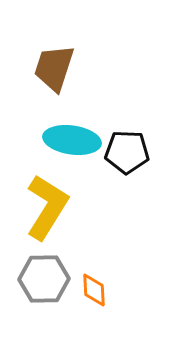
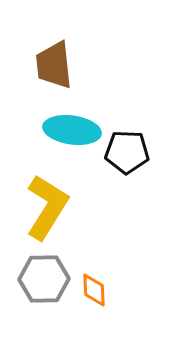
brown trapezoid: moved 3 px up; rotated 24 degrees counterclockwise
cyan ellipse: moved 10 px up
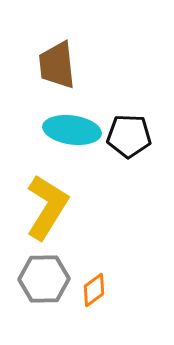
brown trapezoid: moved 3 px right
black pentagon: moved 2 px right, 16 px up
orange diamond: rotated 56 degrees clockwise
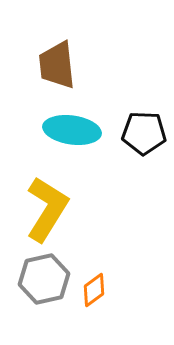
black pentagon: moved 15 px right, 3 px up
yellow L-shape: moved 2 px down
gray hexagon: rotated 12 degrees counterclockwise
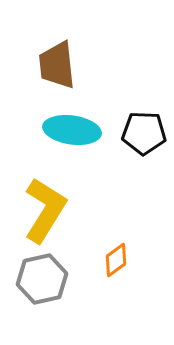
yellow L-shape: moved 2 px left, 1 px down
gray hexagon: moved 2 px left
orange diamond: moved 22 px right, 30 px up
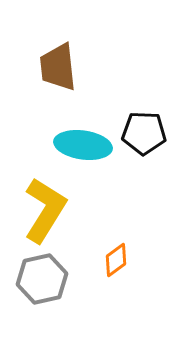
brown trapezoid: moved 1 px right, 2 px down
cyan ellipse: moved 11 px right, 15 px down
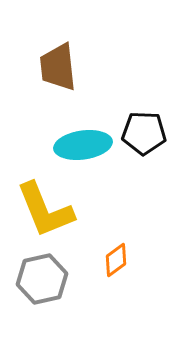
cyan ellipse: rotated 16 degrees counterclockwise
yellow L-shape: rotated 126 degrees clockwise
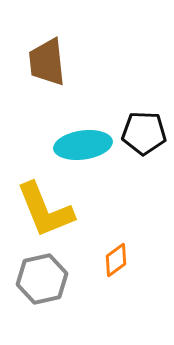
brown trapezoid: moved 11 px left, 5 px up
